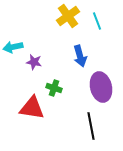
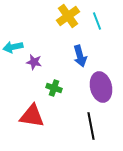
red triangle: moved 8 px down
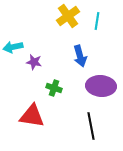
cyan line: rotated 30 degrees clockwise
purple ellipse: moved 1 px up; rotated 72 degrees counterclockwise
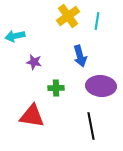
cyan arrow: moved 2 px right, 11 px up
green cross: moved 2 px right; rotated 21 degrees counterclockwise
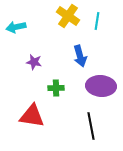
yellow cross: rotated 20 degrees counterclockwise
cyan arrow: moved 1 px right, 9 px up
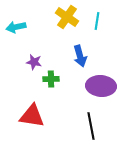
yellow cross: moved 1 px left, 1 px down
green cross: moved 5 px left, 9 px up
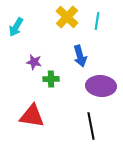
yellow cross: rotated 10 degrees clockwise
cyan arrow: rotated 48 degrees counterclockwise
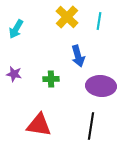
cyan line: moved 2 px right
cyan arrow: moved 2 px down
blue arrow: moved 2 px left
purple star: moved 20 px left, 12 px down
red triangle: moved 7 px right, 9 px down
black line: rotated 20 degrees clockwise
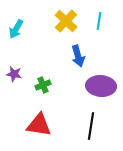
yellow cross: moved 1 px left, 4 px down
green cross: moved 8 px left, 6 px down; rotated 21 degrees counterclockwise
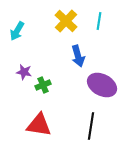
cyan arrow: moved 1 px right, 2 px down
purple star: moved 10 px right, 2 px up
purple ellipse: moved 1 px right, 1 px up; rotated 24 degrees clockwise
